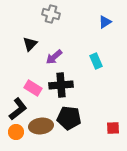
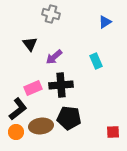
black triangle: rotated 21 degrees counterclockwise
pink rectangle: rotated 54 degrees counterclockwise
red square: moved 4 px down
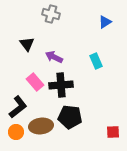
black triangle: moved 3 px left
purple arrow: rotated 66 degrees clockwise
pink rectangle: moved 2 px right, 6 px up; rotated 72 degrees clockwise
black L-shape: moved 2 px up
black pentagon: moved 1 px right, 1 px up
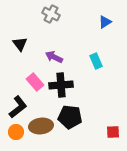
gray cross: rotated 12 degrees clockwise
black triangle: moved 7 px left
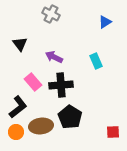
pink rectangle: moved 2 px left
black pentagon: rotated 25 degrees clockwise
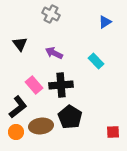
purple arrow: moved 4 px up
cyan rectangle: rotated 21 degrees counterclockwise
pink rectangle: moved 1 px right, 3 px down
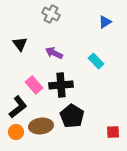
black pentagon: moved 2 px right, 1 px up
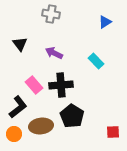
gray cross: rotated 18 degrees counterclockwise
orange circle: moved 2 px left, 2 px down
